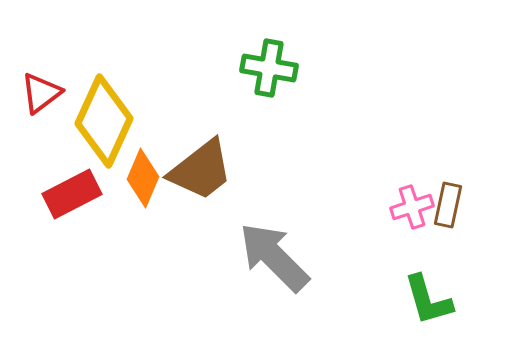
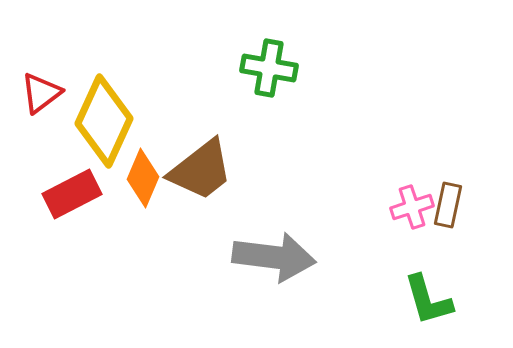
gray arrow: rotated 142 degrees clockwise
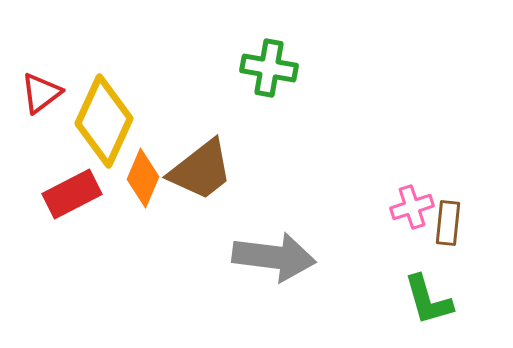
brown rectangle: moved 18 px down; rotated 6 degrees counterclockwise
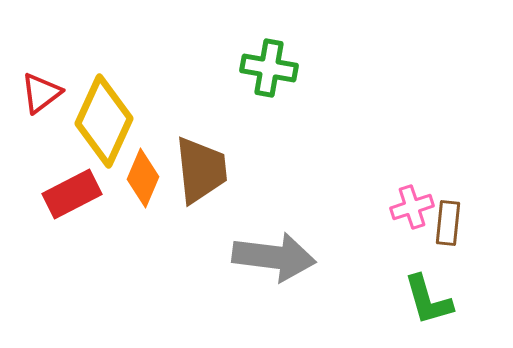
brown trapezoid: rotated 58 degrees counterclockwise
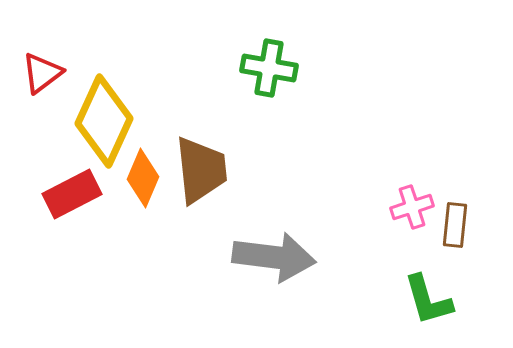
red triangle: moved 1 px right, 20 px up
brown rectangle: moved 7 px right, 2 px down
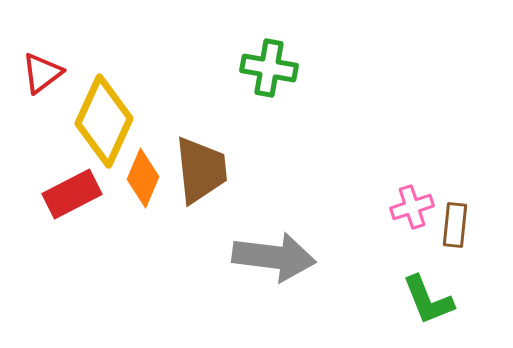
green L-shape: rotated 6 degrees counterclockwise
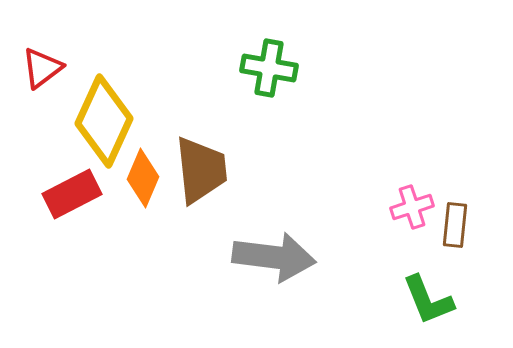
red triangle: moved 5 px up
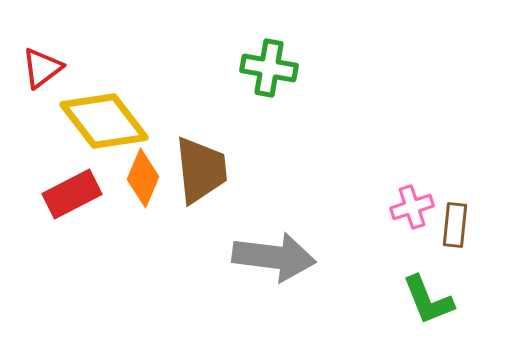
yellow diamond: rotated 62 degrees counterclockwise
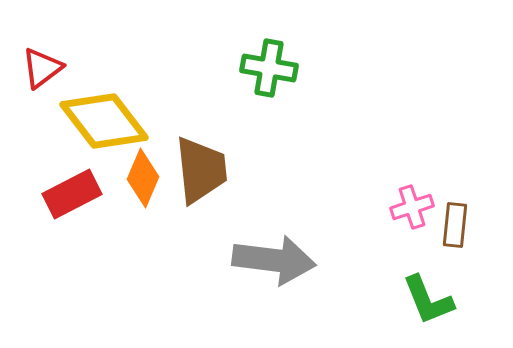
gray arrow: moved 3 px down
